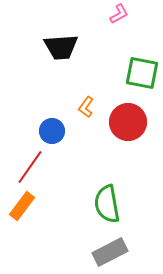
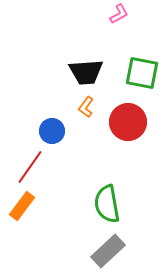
black trapezoid: moved 25 px right, 25 px down
gray rectangle: moved 2 px left, 1 px up; rotated 16 degrees counterclockwise
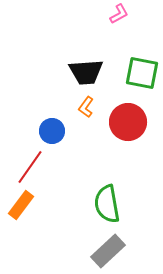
orange rectangle: moved 1 px left, 1 px up
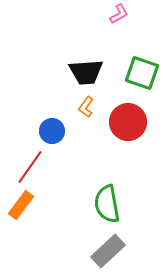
green square: rotated 8 degrees clockwise
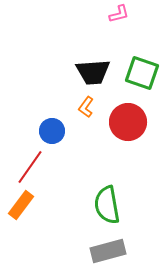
pink L-shape: rotated 15 degrees clockwise
black trapezoid: moved 7 px right
green semicircle: moved 1 px down
gray rectangle: rotated 28 degrees clockwise
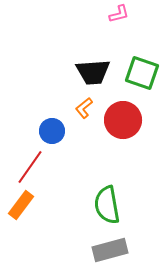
orange L-shape: moved 2 px left, 1 px down; rotated 15 degrees clockwise
red circle: moved 5 px left, 2 px up
gray rectangle: moved 2 px right, 1 px up
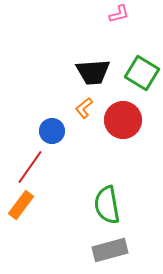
green square: rotated 12 degrees clockwise
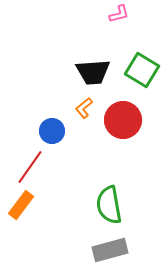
green square: moved 3 px up
green semicircle: moved 2 px right
